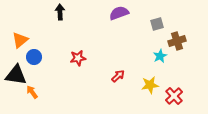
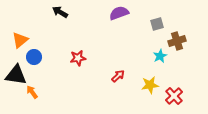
black arrow: rotated 56 degrees counterclockwise
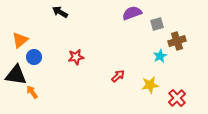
purple semicircle: moved 13 px right
red star: moved 2 px left, 1 px up
red cross: moved 3 px right, 2 px down
